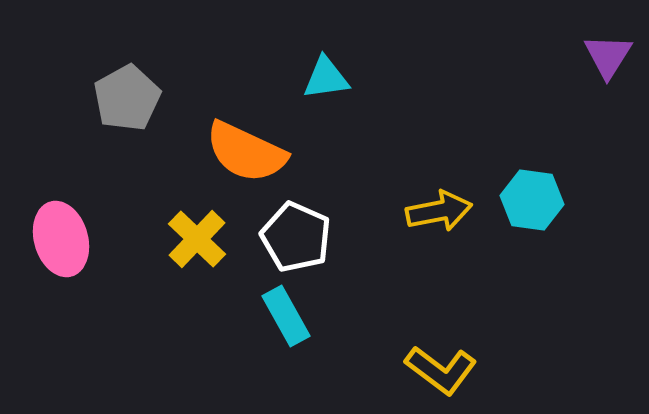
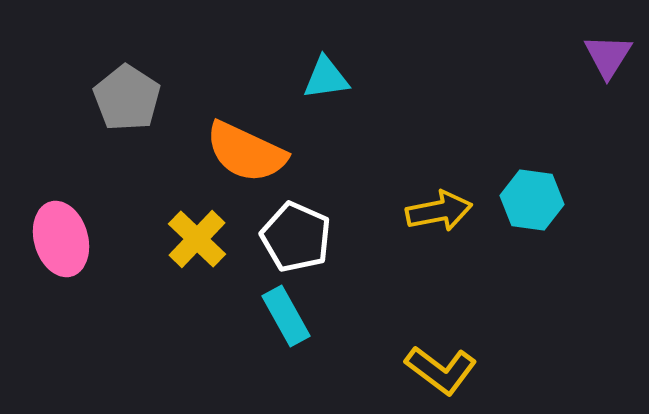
gray pentagon: rotated 10 degrees counterclockwise
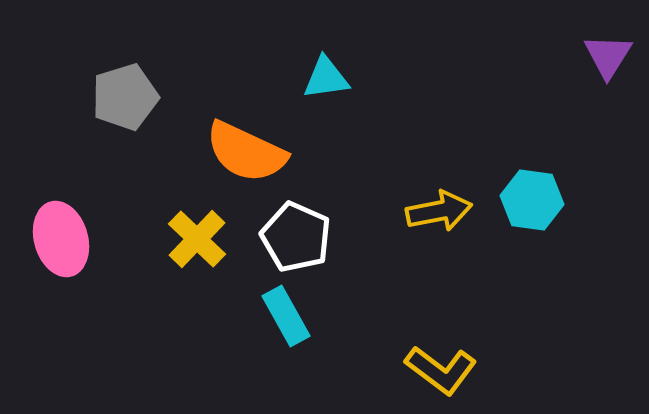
gray pentagon: moved 2 px left, 1 px up; rotated 22 degrees clockwise
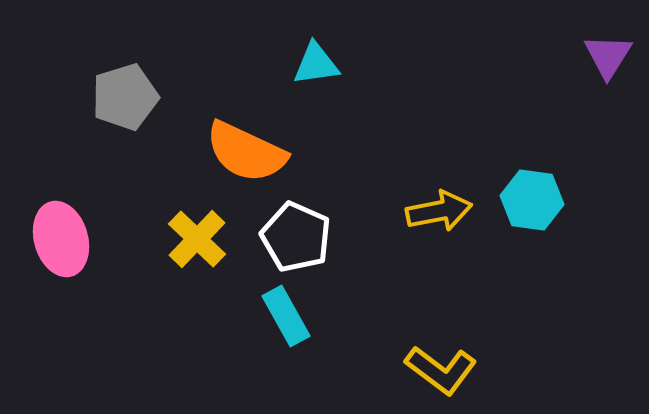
cyan triangle: moved 10 px left, 14 px up
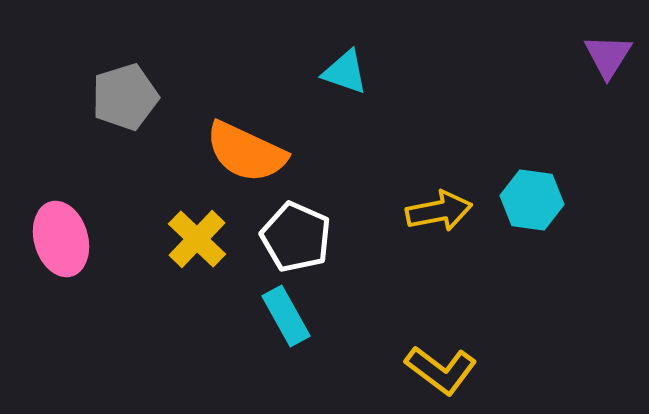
cyan triangle: moved 29 px right, 8 px down; rotated 27 degrees clockwise
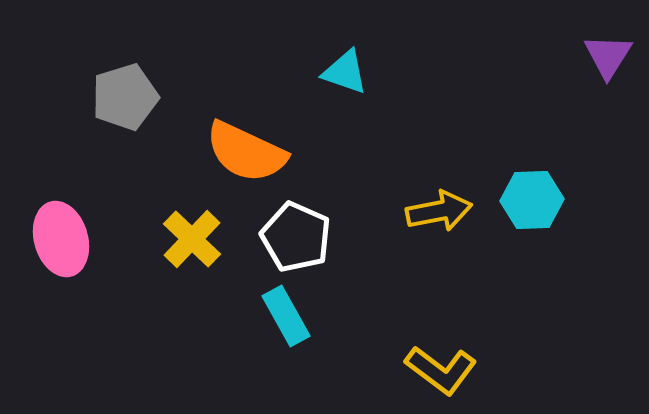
cyan hexagon: rotated 10 degrees counterclockwise
yellow cross: moved 5 px left
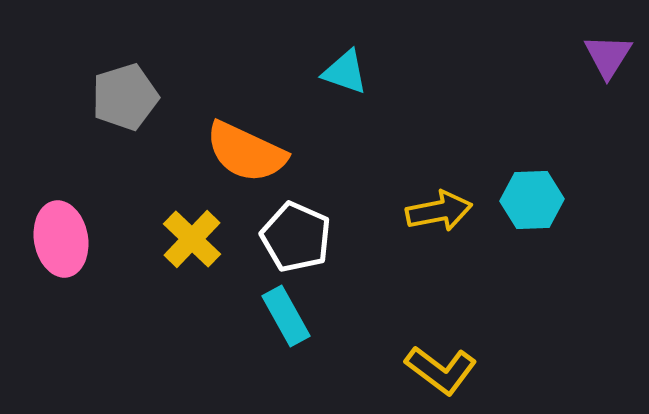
pink ellipse: rotated 6 degrees clockwise
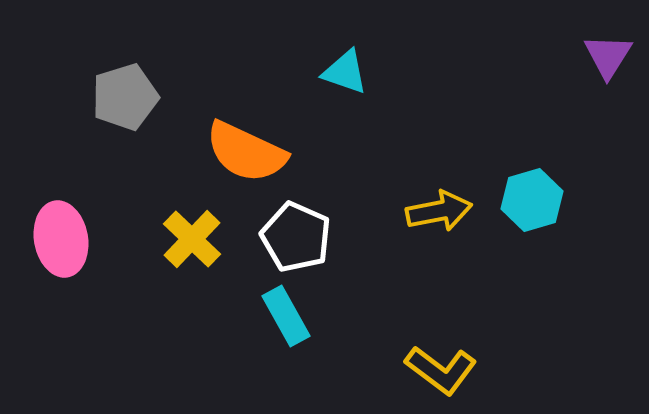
cyan hexagon: rotated 14 degrees counterclockwise
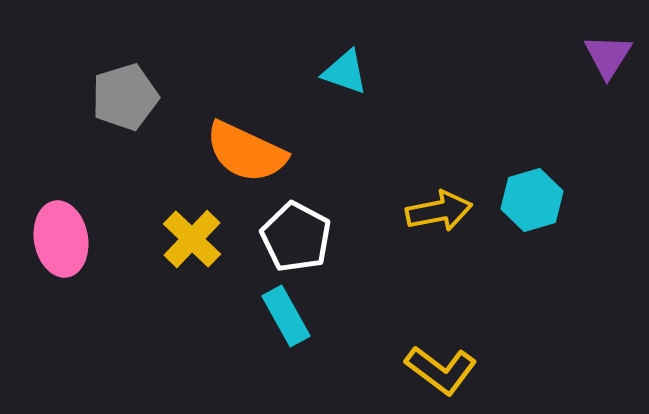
white pentagon: rotated 4 degrees clockwise
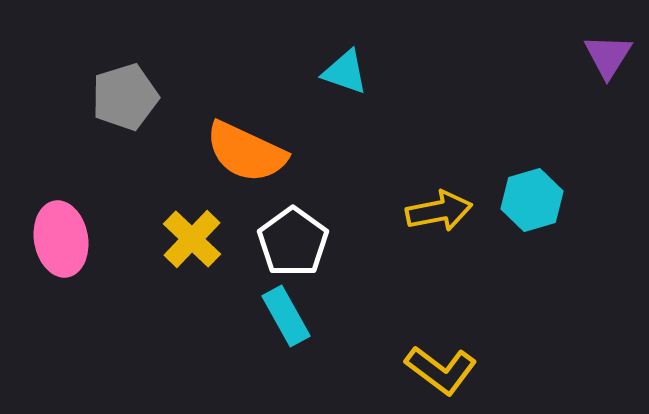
white pentagon: moved 3 px left, 5 px down; rotated 8 degrees clockwise
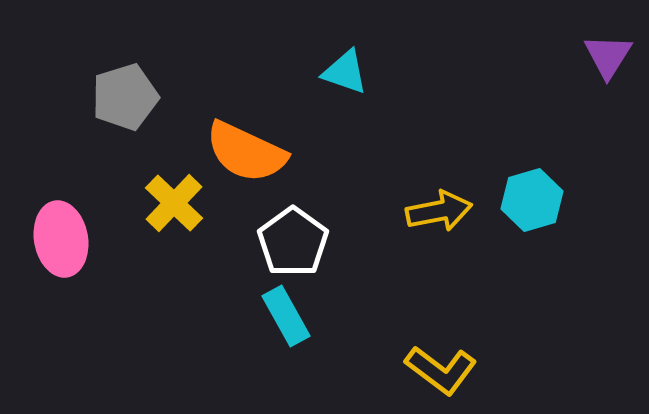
yellow cross: moved 18 px left, 36 px up
